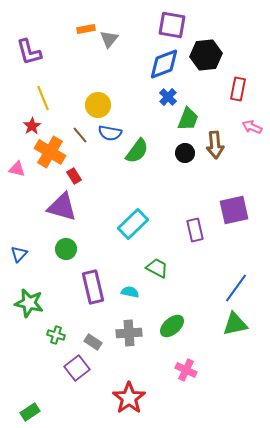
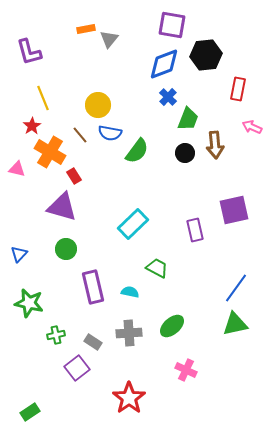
green cross at (56, 335): rotated 30 degrees counterclockwise
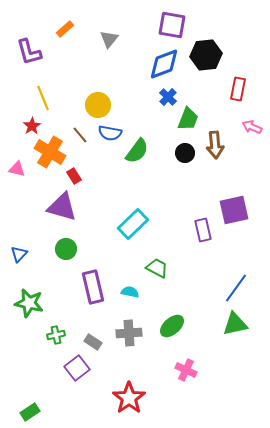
orange rectangle at (86, 29): moved 21 px left; rotated 30 degrees counterclockwise
purple rectangle at (195, 230): moved 8 px right
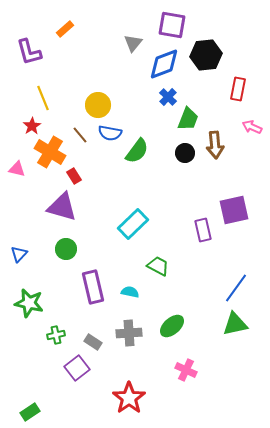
gray triangle at (109, 39): moved 24 px right, 4 px down
green trapezoid at (157, 268): moved 1 px right, 2 px up
